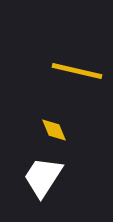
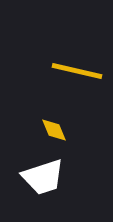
white trapezoid: rotated 141 degrees counterclockwise
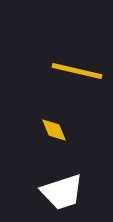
white trapezoid: moved 19 px right, 15 px down
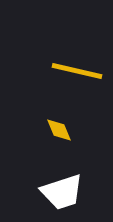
yellow diamond: moved 5 px right
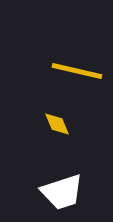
yellow diamond: moved 2 px left, 6 px up
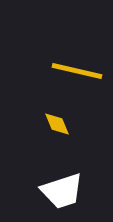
white trapezoid: moved 1 px up
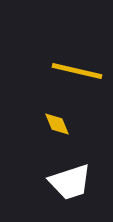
white trapezoid: moved 8 px right, 9 px up
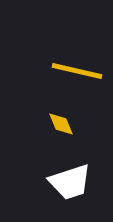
yellow diamond: moved 4 px right
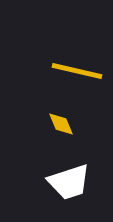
white trapezoid: moved 1 px left
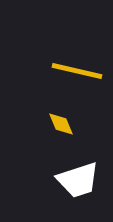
white trapezoid: moved 9 px right, 2 px up
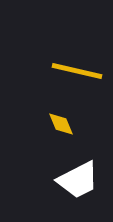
white trapezoid: rotated 9 degrees counterclockwise
